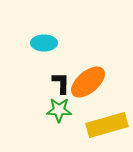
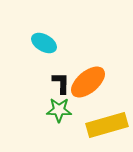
cyan ellipse: rotated 30 degrees clockwise
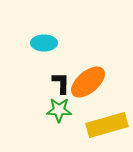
cyan ellipse: rotated 30 degrees counterclockwise
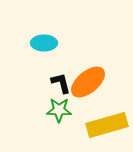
black L-shape: rotated 15 degrees counterclockwise
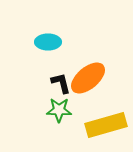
cyan ellipse: moved 4 px right, 1 px up
orange ellipse: moved 4 px up
yellow rectangle: moved 1 px left
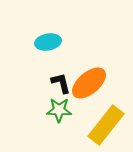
cyan ellipse: rotated 10 degrees counterclockwise
orange ellipse: moved 1 px right, 5 px down
yellow rectangle: rotated 36 degrees counterclockwise
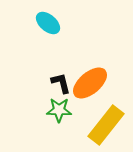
cyan ellipse: moved 19 px up; rotated 50 degrees clockwise
orange ellipse: moved 1 px right
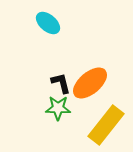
green star: moved 1 px left, 2 px up
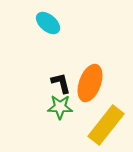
orange ellipse: rotated 30 degrees counterclockwise
green star: moved 2 px right, 1 px up
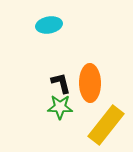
cyan ellipse: moved 1 px right, 2 px down; rotated 50 degrees counterclockwise
orange ellipse: rotated 21 degrees counterclockwise
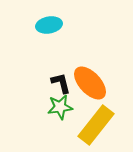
orange ellipse: rotated 42 degrees counterclockwise
green star: rotated 10 degrees counterclockwise
yellow rectangle: moved 10 px left
